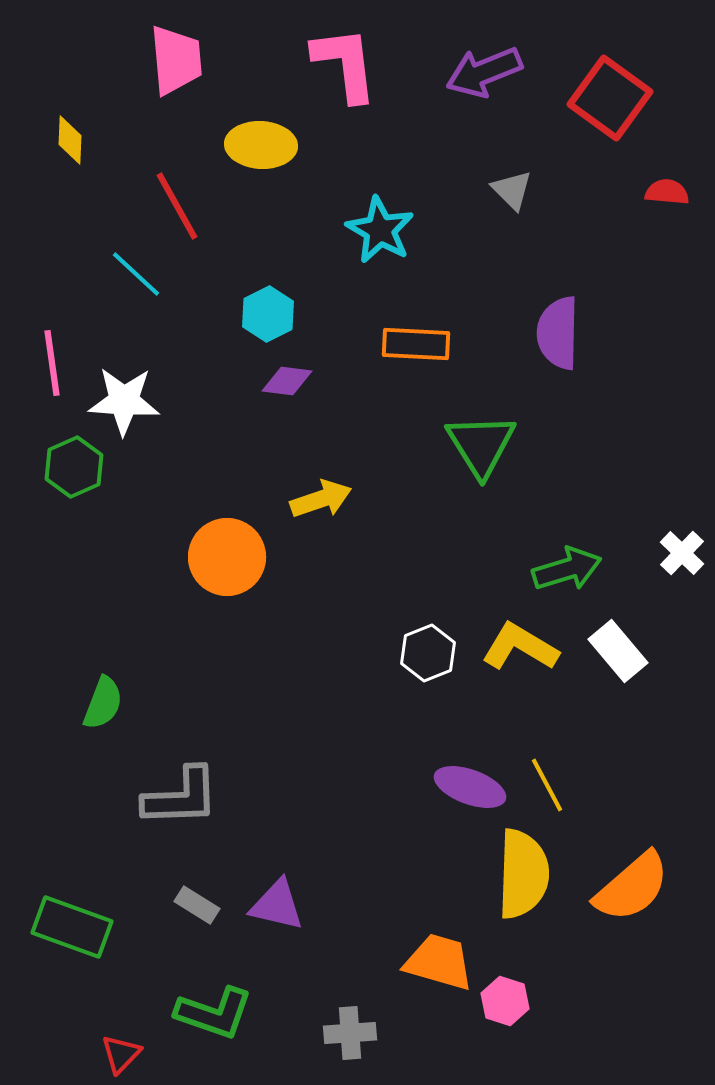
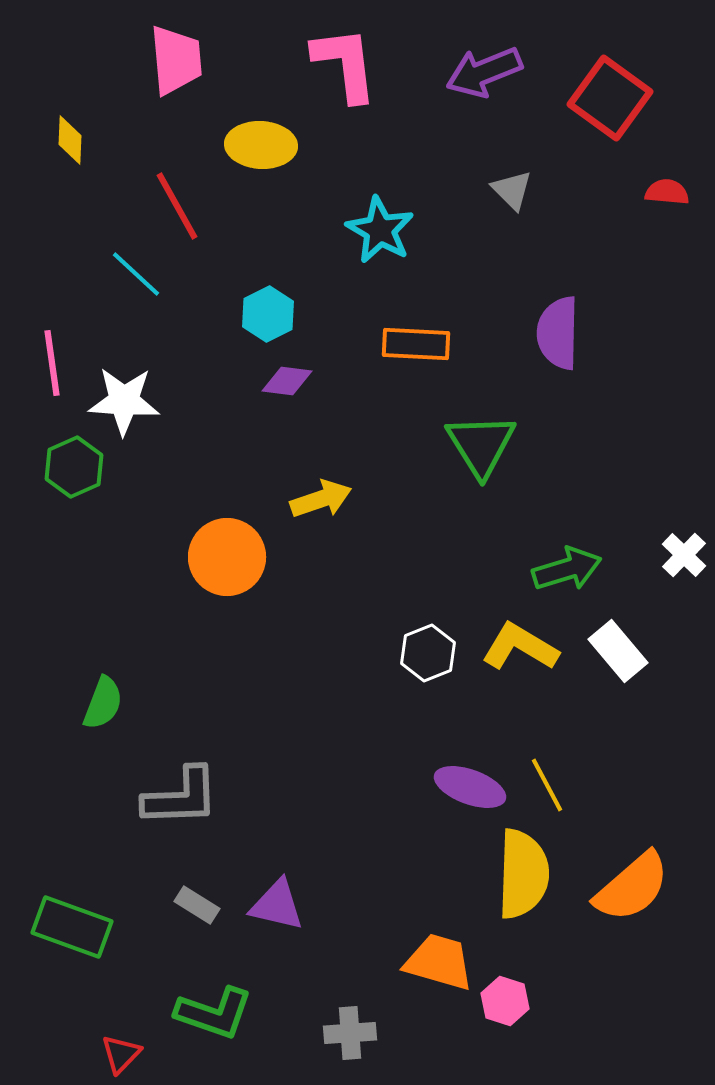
white cross: moved 2 px right, 2 px down
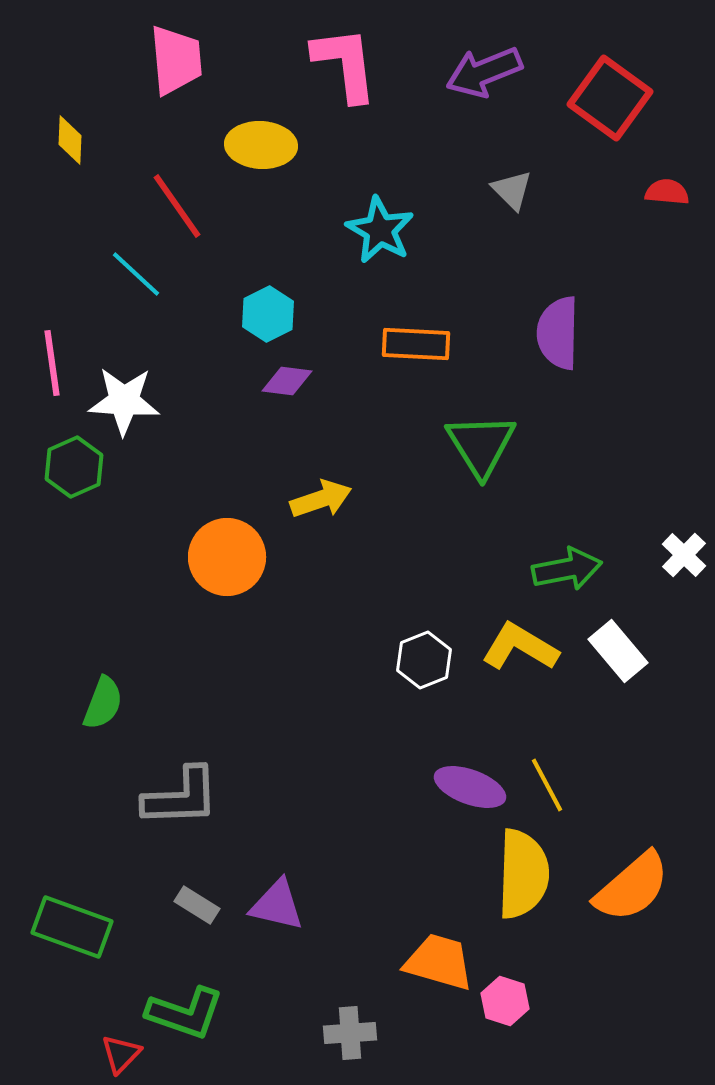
red line: rotated 6 degrees counterclockwise
green arrow: rotated 6 degrees clockwise
white hexagon: moved 4 px left, 7 px down
green L-shape: moved 29 px left
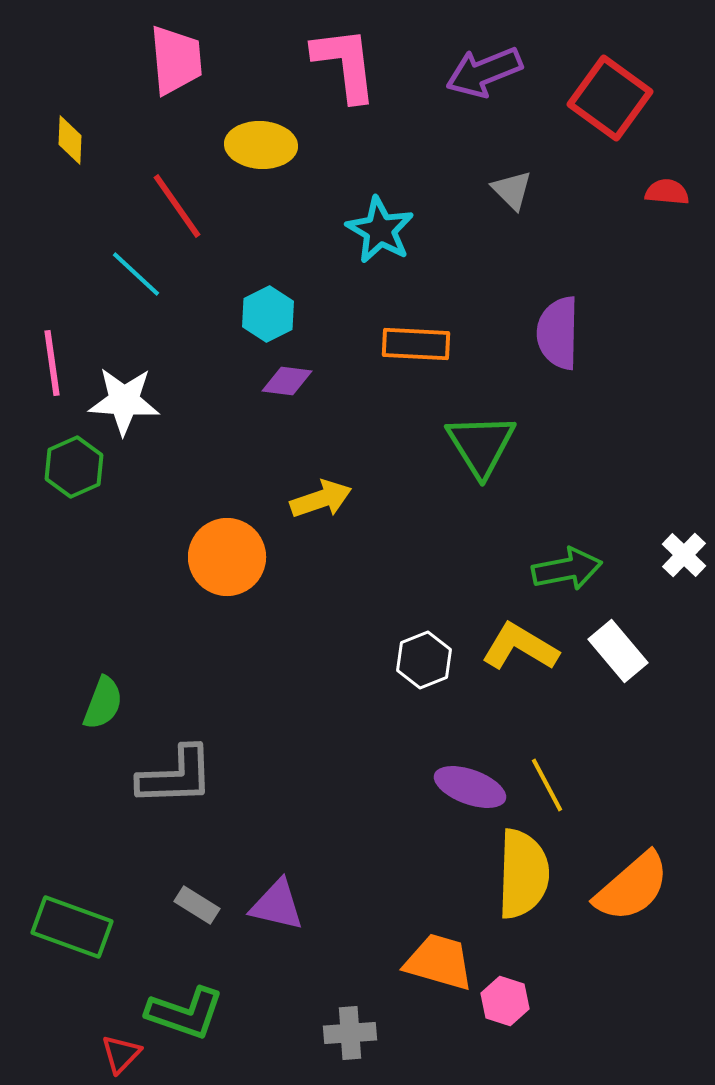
gray L-shape: moved 5 px left, 21 px up
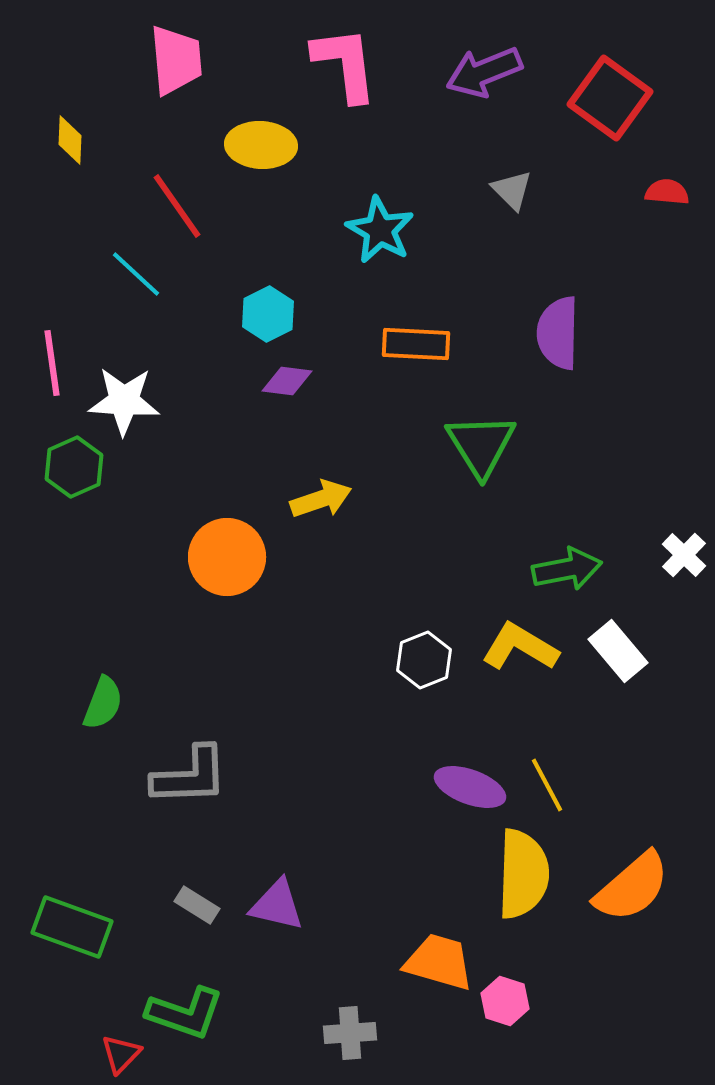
gray L-shape: moved 14 px right
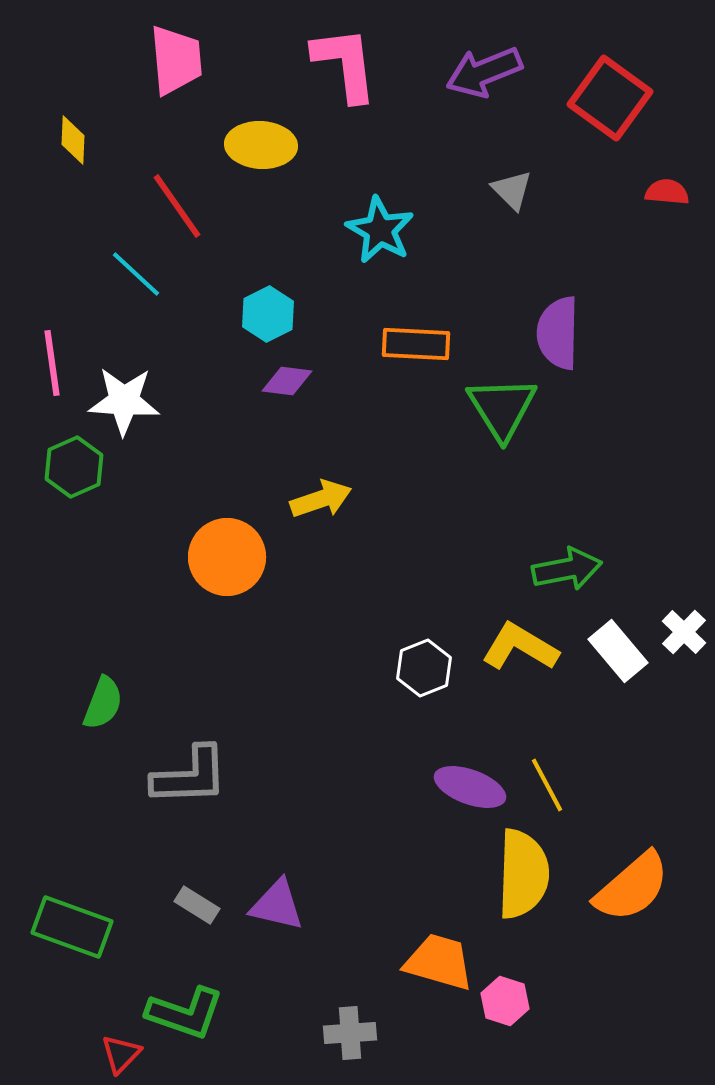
yellow diamond: moved 3 px right
green triangle: moved 21 px right, 37 px up
white cross: moved 77 px down
white hexagon: moved 8 px down
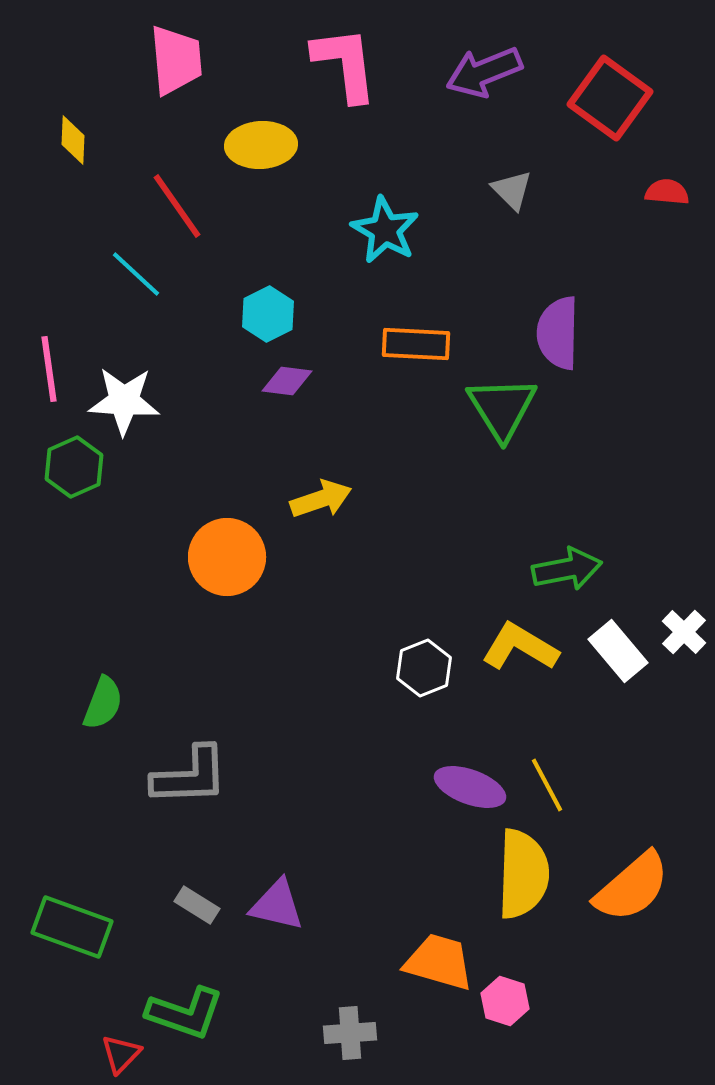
yellow ellipse: rotated 6 degrees counterclockwise
cyan star: moved 5 px right
pink line: moved 3 px left, 6 px down
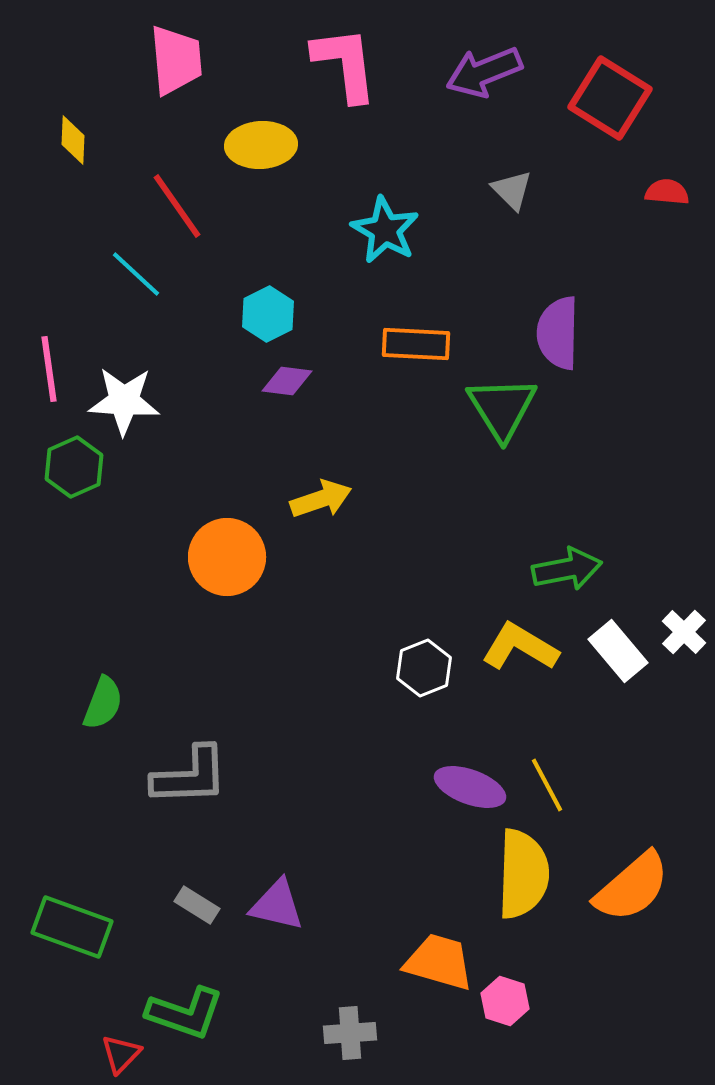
red square: rotated 4 degrees counterclockwise
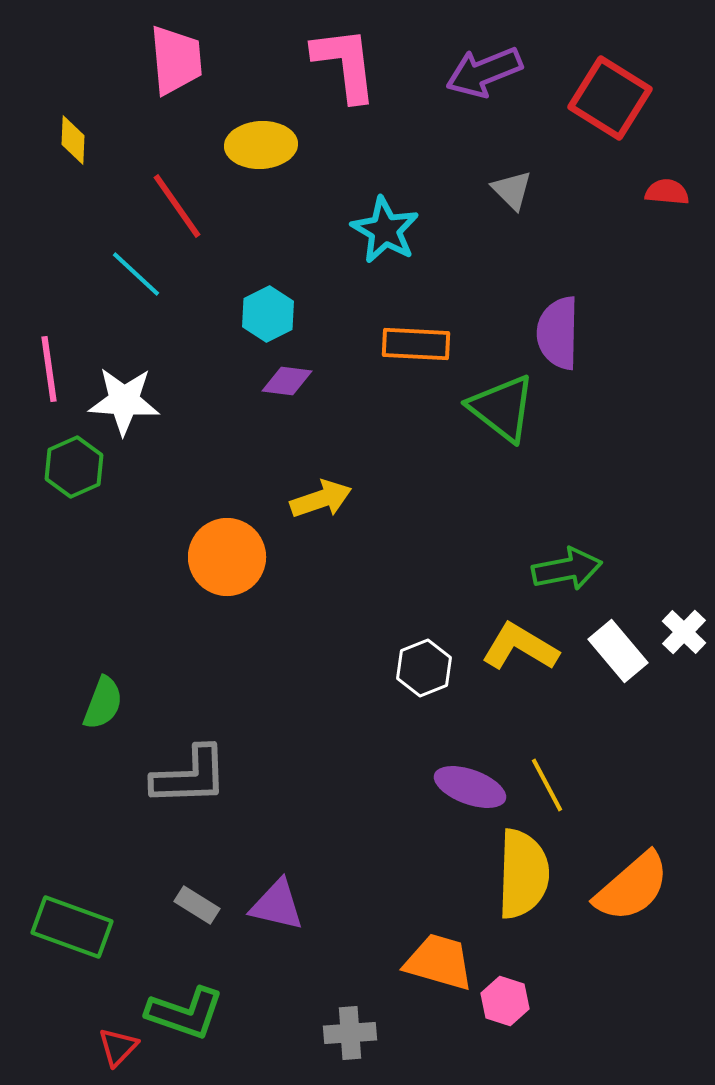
green triangle: rotated 20 degrees counterclockwise
red triangle: moved 3 px left, 7 px up
